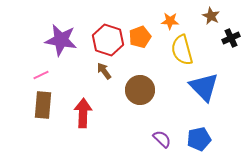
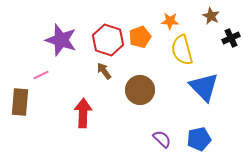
purple star: rotated 8 degrees clockwise
brown rectangle: moved 23 px left, 3 px up
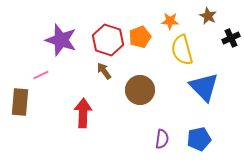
brown star: moved 3 px left
purple semicircle: rotated 54 degrees clockwise
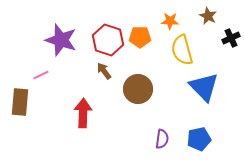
orange pentagon: rotated 20 degrees clockwise
brown circle: moved 2 px left, 1 px up
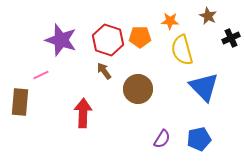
purple semicircle: rotated 24 degrees clockwise
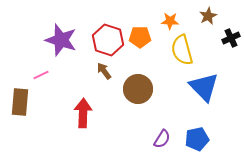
brown star: rotated 18 degrees clockwise
blue pentagon: moved 2 px left
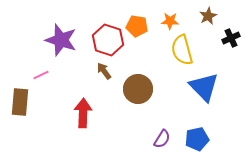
orange pentagon: moved 3 px left, 11 px up; rotated 10 degrees clockwise
